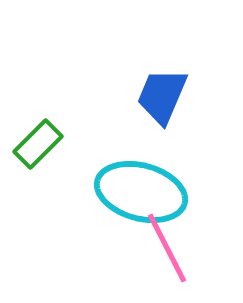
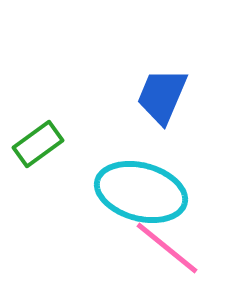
green rectangle: rotated 9 degrees clockwise
pink line: rotated 24 degrees counterclockwise
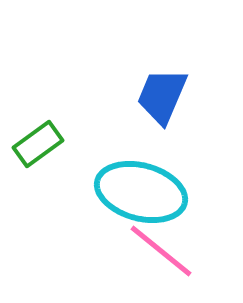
pink line: moved 6 px left, 3 px down
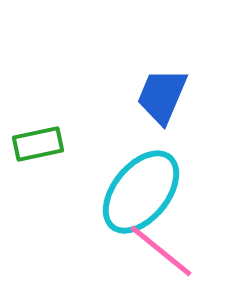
green rectangle: rotated 24 degrees clockwise
cyan ellipse: rotated 66 degrees counterclockwise
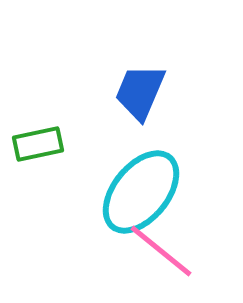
blue trapezoid: moved 22 px left, 4 px up
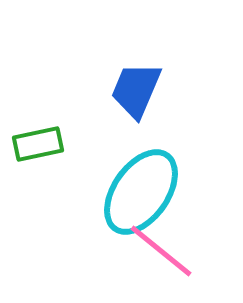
blue trapezoid: moved 4 px left, 2 px up
cyan ellipse: rotated 4 degrees counterclockwise
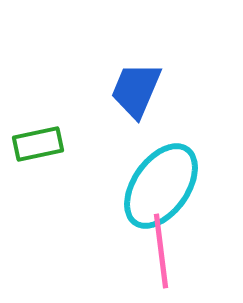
cyan ellipse: moved 20 px right, 6 px up
pink line: rotated 44 degrees clockwise
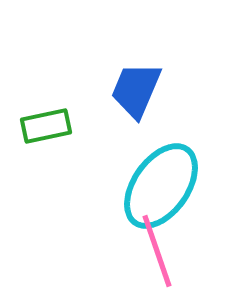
green rectangle: moved 8 px right, 18 px up
pink line: moved 4 px left; rotated 12 degrees counterclockwise
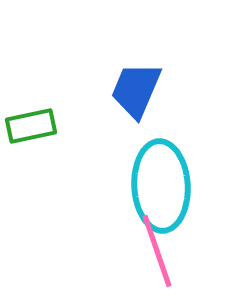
green rectangle: moved 15 px left
cyan ellipse: rotated 38 degrees counterclockwise
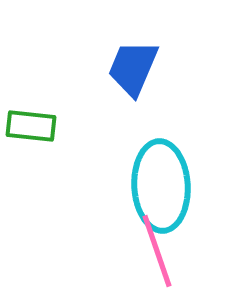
blue trapezoid: moved 3 px left, 22 px up
green rectangle: rotated 18 degrees clockwise
